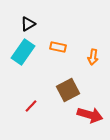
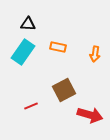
black triangle: rotated 35 degrees clockwise
orange arrow: moved 2 px right, 3 px up
brown square: moved 4 px left
red line: rotated 24 degrees clockwise
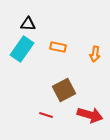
cyan rectangle: moved 1 px left, 3 px up
red line: moved 15 px right, 9 px down; rotated 40 degrees clockwise
